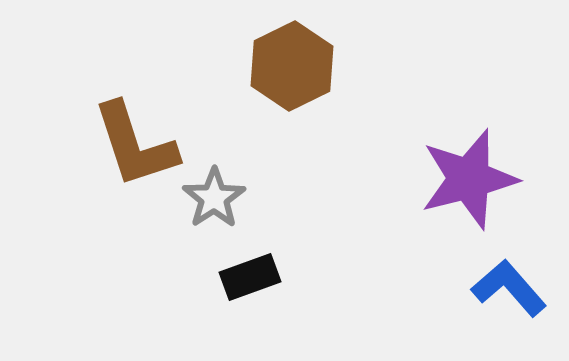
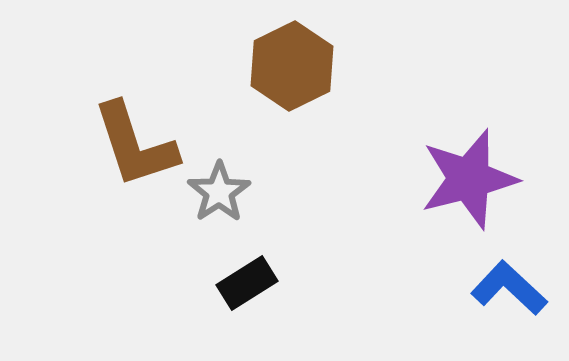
gray star: moved 5 px right, 6 px up
black rectangle: moved 3 px left, 6 px down; rotated 12 degrees counterclockwise
blue L-shape: rotated 6 degrees counterclockwise
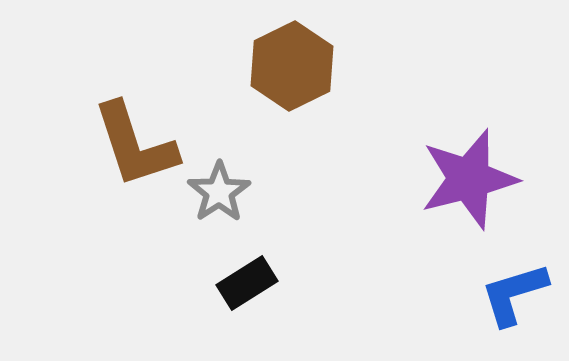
blue L-shape: moved 5 px right, 6 px down; rotated 60 degrees counterclockwise
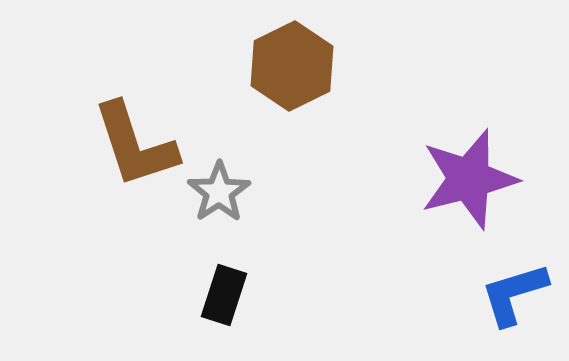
black rectangle: moved 23 px left, 12 px down; rotated 40 degrees counterclockwise
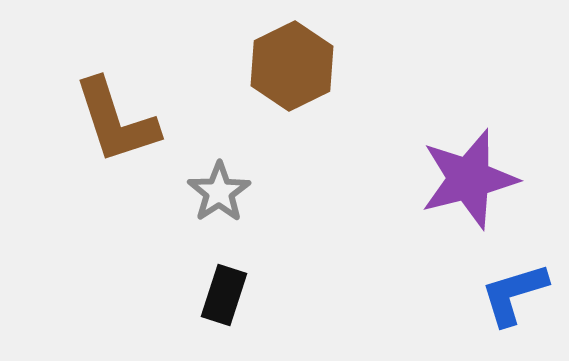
brown L-shape: moved 19 px left, 24 px up
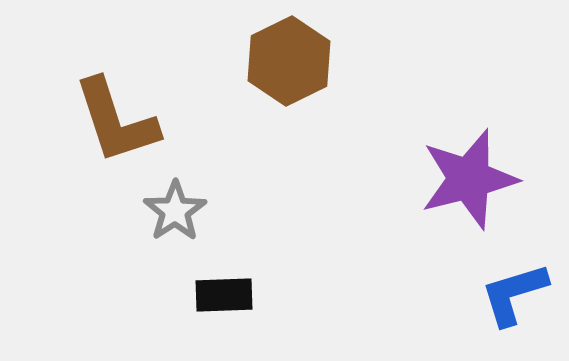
brown hexagon: moved 3 px left, 5 px up
gray star: moved 44 px left, 19 px down
black rectangle: rotated 70 degrees clockwise
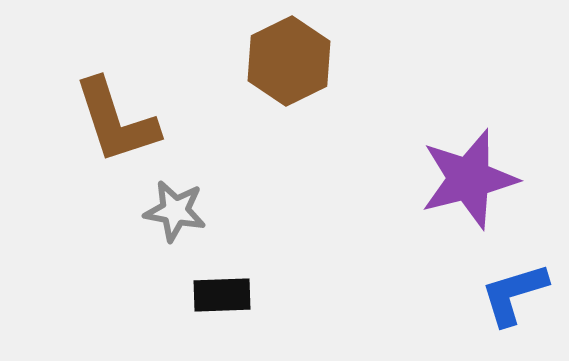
gray star: rotated 28 degrees counterclockwise
black rectangle: moved 2 px left
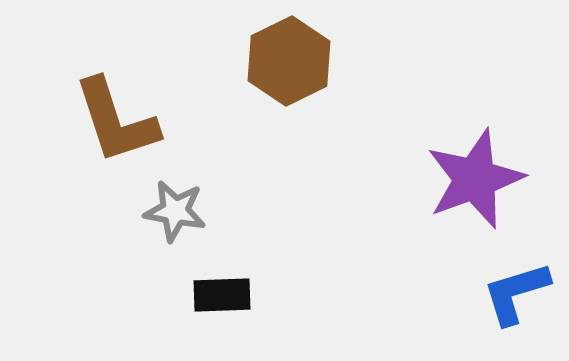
purple star: moved 6 px right; rotated 6 degrees counterclockwise
blue L-shape: moved 2 px right, 1 px up
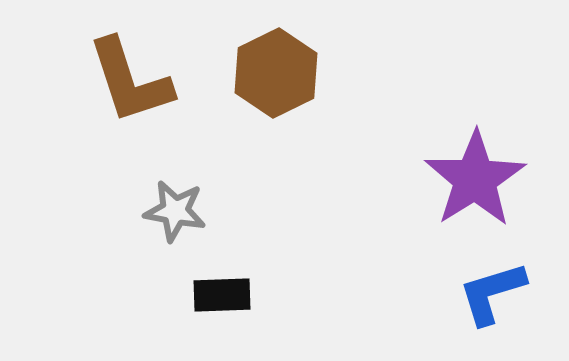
brown hexagon: moved 13 px left, 12 px down
brown L-shape: moved 14 px right, 40 px up
purple star: rotated 12 degrees counterclockwise
blue L-shape: moved 24 px left
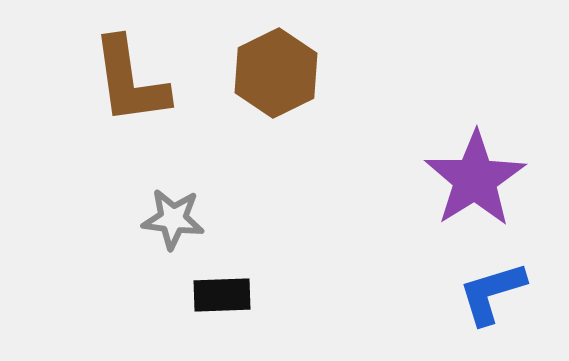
brown L-shape: rotated 10 degrees clockwise
gray star: moved 2 px left, 8 px down; rotated 4 degrees counterclockwise
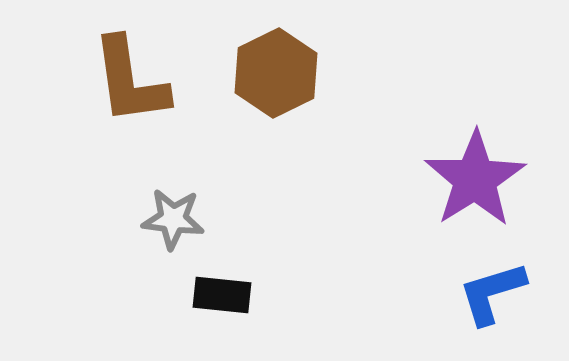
black rectangle: rotated 8 degrees clockwise
